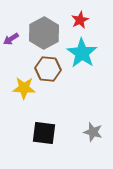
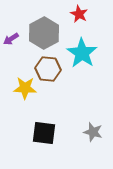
red star: moved 1 px left, 6 px up; rotated 18 degrees counterclockwise
yellow star: moved 1 px right
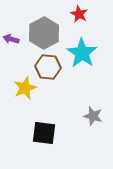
purple arrow: rotated 49 degrees clockwise
brown hexagon: moved 2 px up
yellow star: rotated 25 degrees counterclockwise
gray star: moved 16 px up
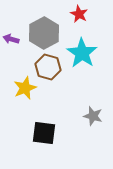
brown hexagon: rotated 10 degrees clockwise
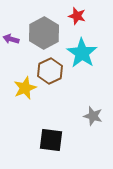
red star: moved 2 px left, 2 px down; rotated 12 degrees counterclockwise
brown hexagon: moved 2 px right, 4 px down; rotated 20 degrees clockwise
black square: moved 7 px right, 7 px down
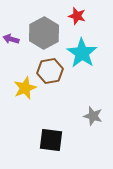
brown hexagon: rotated 15 degrees clockwise
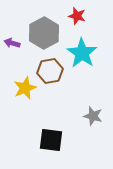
purple arrow: moved 1 px right, 4 px down
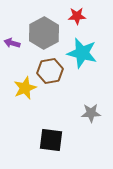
red star: rotated 18 degrees counterclockwise
cyan star: rotated 20 degrees counterclockwise
gray star: moved 2 px left, 3 px up; rotated 18 degrees counterclockwise
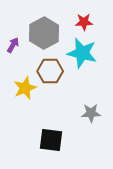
red star: moved 7 px right, 6 px down
purple arrow: moved 1 px right, 2 px down; rotated 105 degrees clockwise
brown hexagon: rotated 10 degrees clockwise
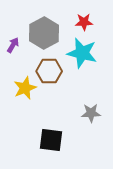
brown hexagon: moved 1 px left
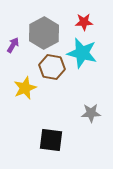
brown hexagon: moved 3 px right, 4 px up; rotated 10 degrees clockwise
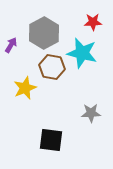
red star: moved 9 px right
purple arrow: moved 2 px left
